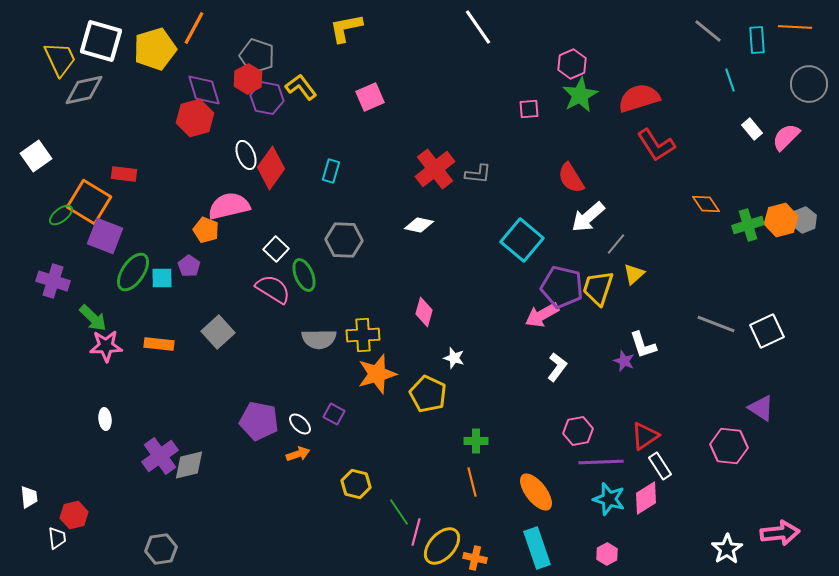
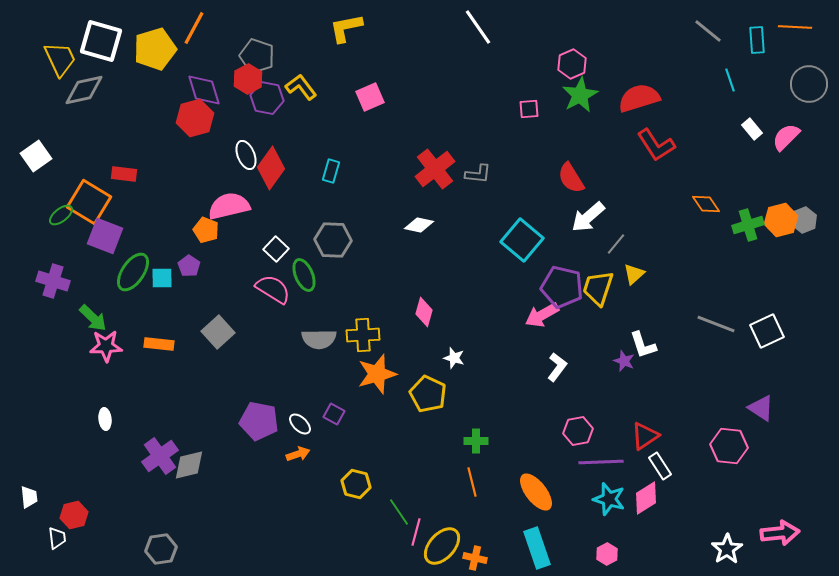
gray hexagon at (344, 240): moved 11 px left
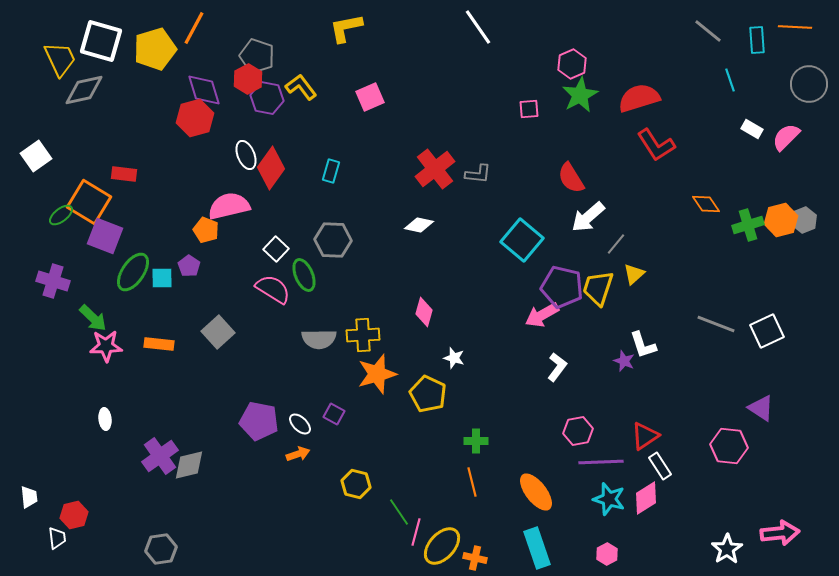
white rectangle at (752, 129): rotated 20 degrees counterclockwise
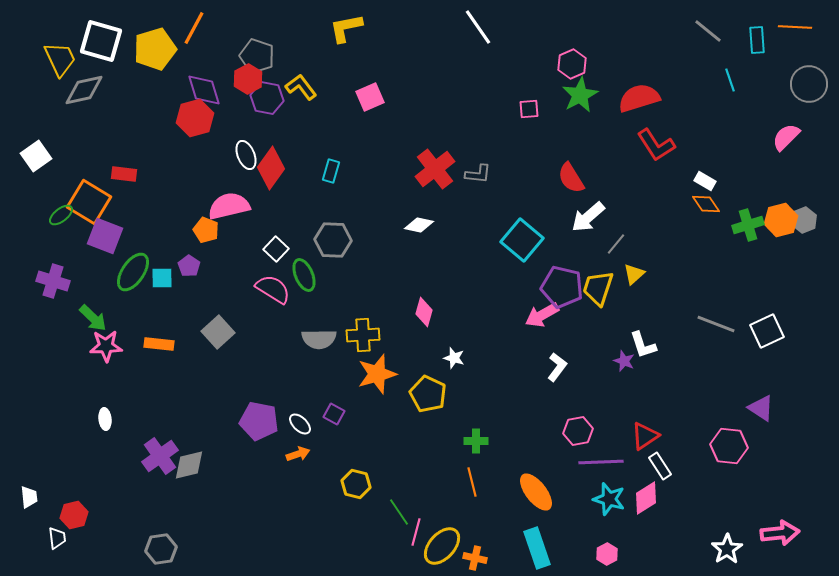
white rectangle at (752, 129): moved 47 px left, 52 px down
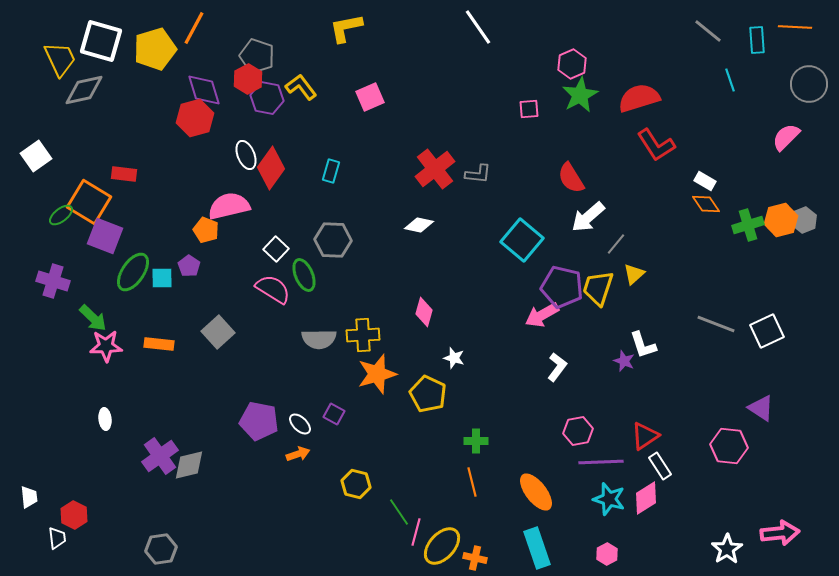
red hexagon at (74, 515): rotated 20 degrees counterclockwise
